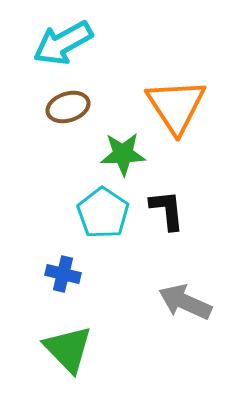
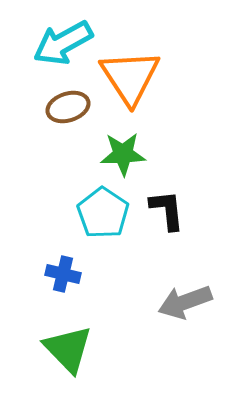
orange triangle: moved 46 px left, 29 px up
gray arrow: rotated 44 degrees counterclockwise
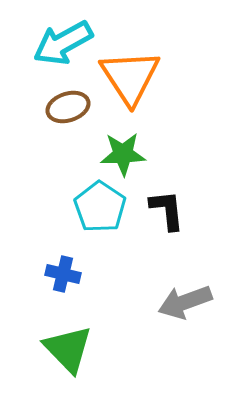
cyan pentagon: moved 3 px left, 6 px up
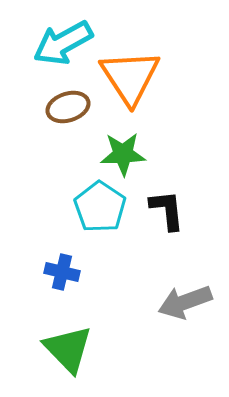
blue cross: moved 1 px left, 2 px up
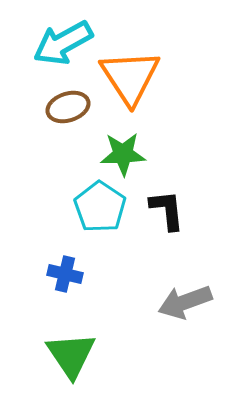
blue cross: moved 3 px right, 2 px down
green triangle: moved 3 px right, 6 px down; rotated 10 degrees clockwise
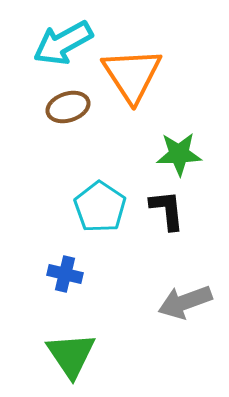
orange triangle: moved 2 px right, 2 px up
green star: moved 56 px right
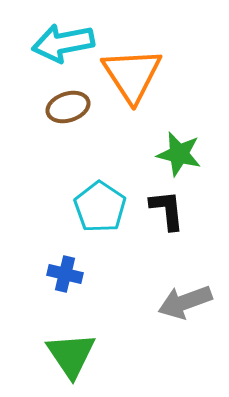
cyan arrow: rotated 18 degrees clockwise
green star: rotated 15 degrees clockwise
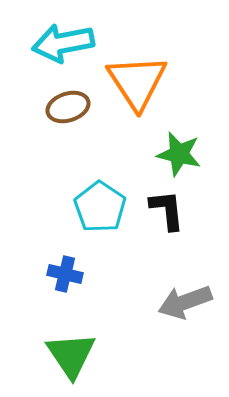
orange triangle: moved 5 px right, 7 px down
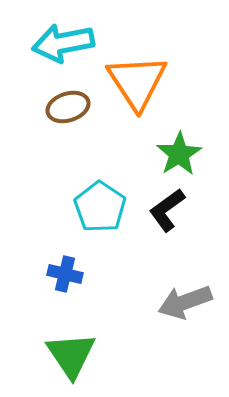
green star: rotated 27 degrees clockwise
black L-shape: rotated 120 degrees counterclockwise
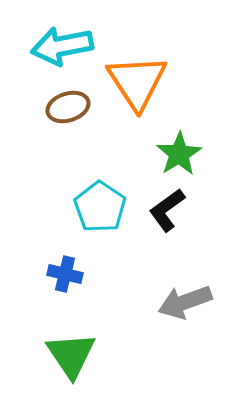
cyan arrow: moved 1 px left, 3 px down
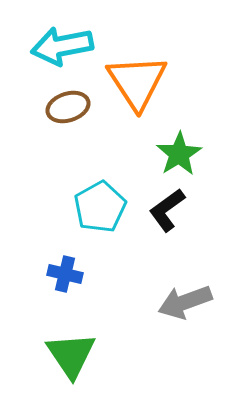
cyan pentagon: rotated 9 degrees clockwise
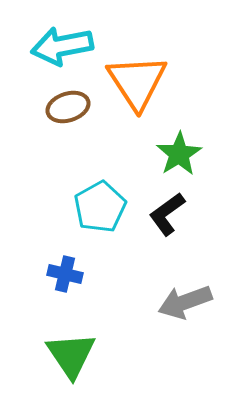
black L-shape: moved 4 px down
